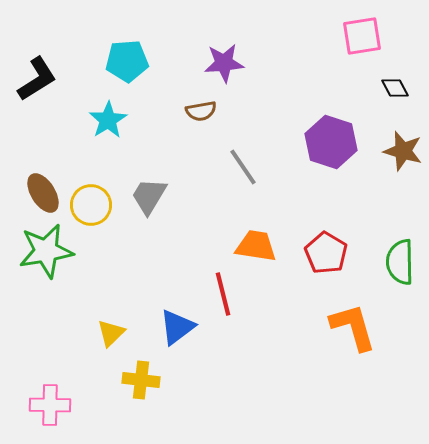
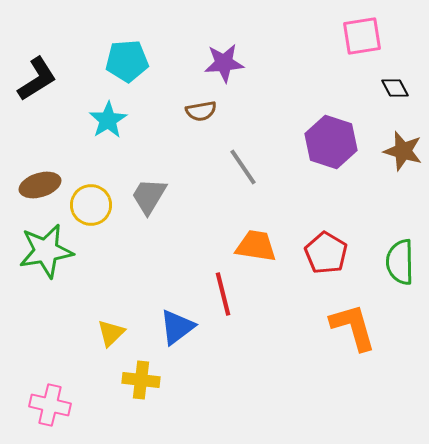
brown ellipse: moved 3 px left, 8 px up; rotated 75 degrees counterclockwise
pink cross: rotated 12 degrees clockwise
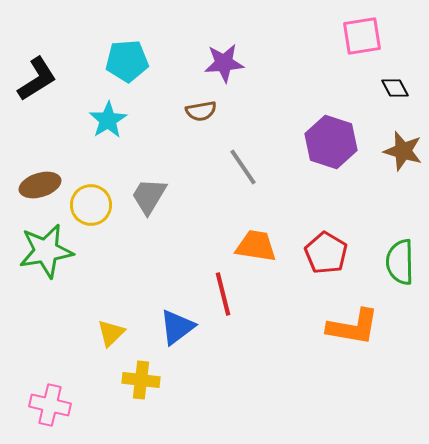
orange L-shape: rotated 116 degrees clockwise
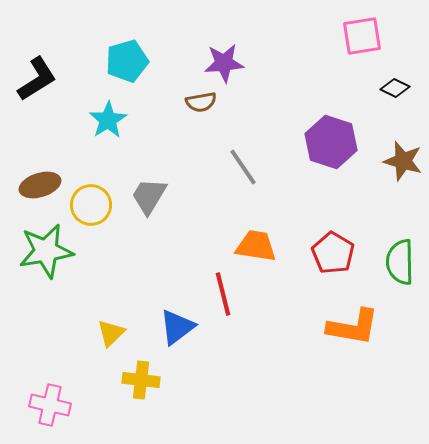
cyan pentagon: rotated 12 degrees counterclockwise
black diamond: rotated 36 degrees counterclockwise
brown semicircle: moved 9 px up
brown star: moved 10 px down
red pentagon: moved 7 px right
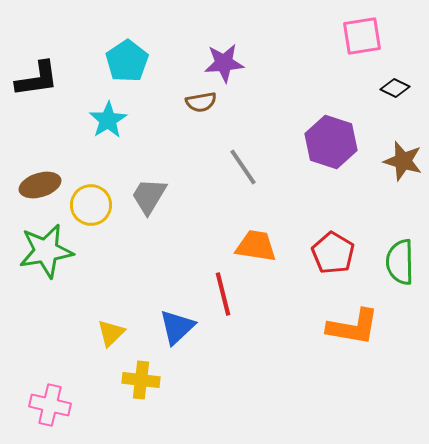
cyan pentagon: rotated 18 degrees counterclockwise
black L-shape: rotated 24 degrees clockwise
blue triangle: rotated 6 degrees counterclockwise
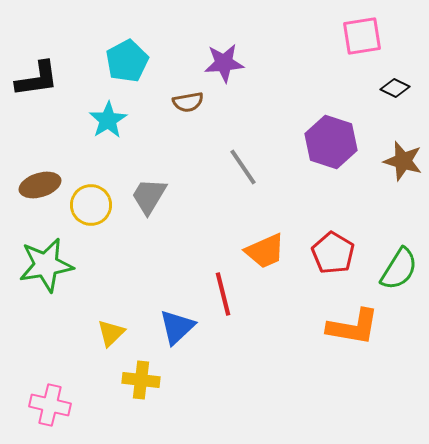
cyan pentagon: rotated 6 degrees clockwise
brown semicircle: moved 13 px left
orange trapezoid: moved 9 px right, 5 px down; rotated 147 degrees clockwise
green star: moved 14 px down
green semicircle: moved 1 px left, 7 px down; rotated 147 degrees counterclockwise
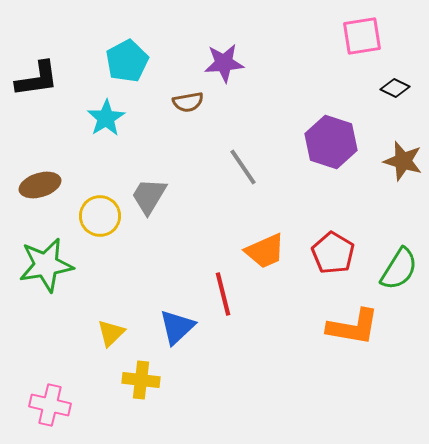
cyan star: moved 2 px left, 2 px up
yellow circle: moved 9 px right, 11 px down
